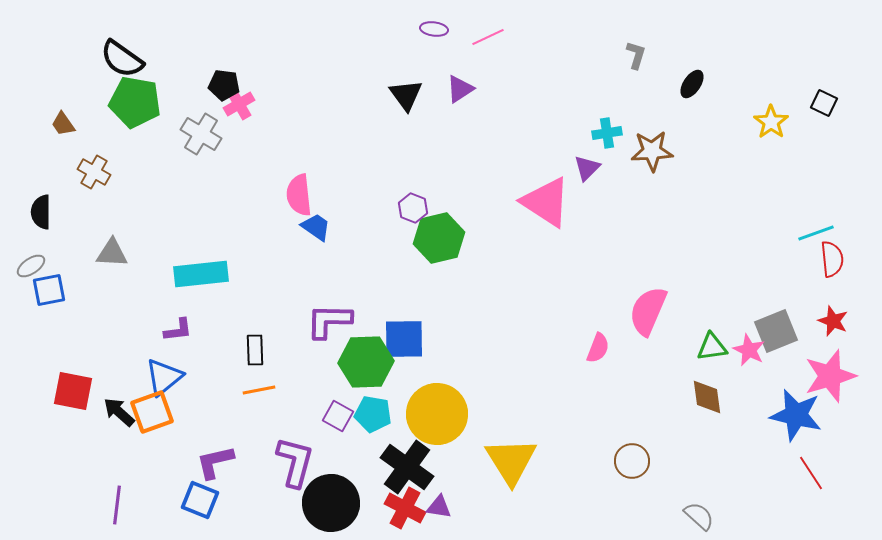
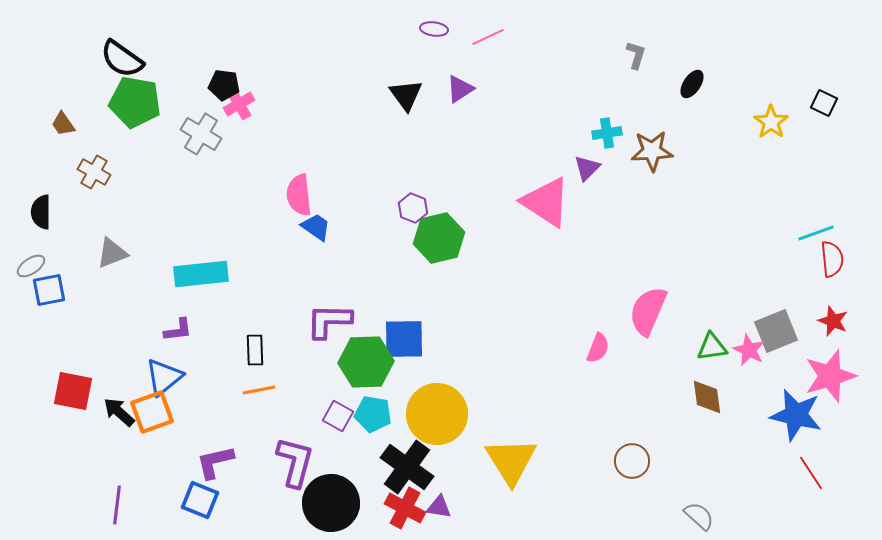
gray triangle at (112, 253): rotated 24 degrees counterclockwise
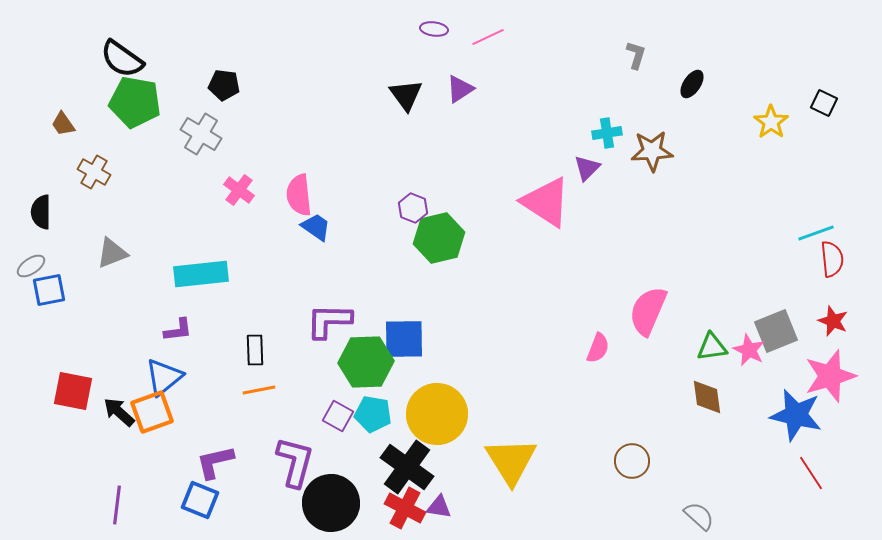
pink cross at (239, 104): moved 86 px down; rotated 24 degrees counterclockwise
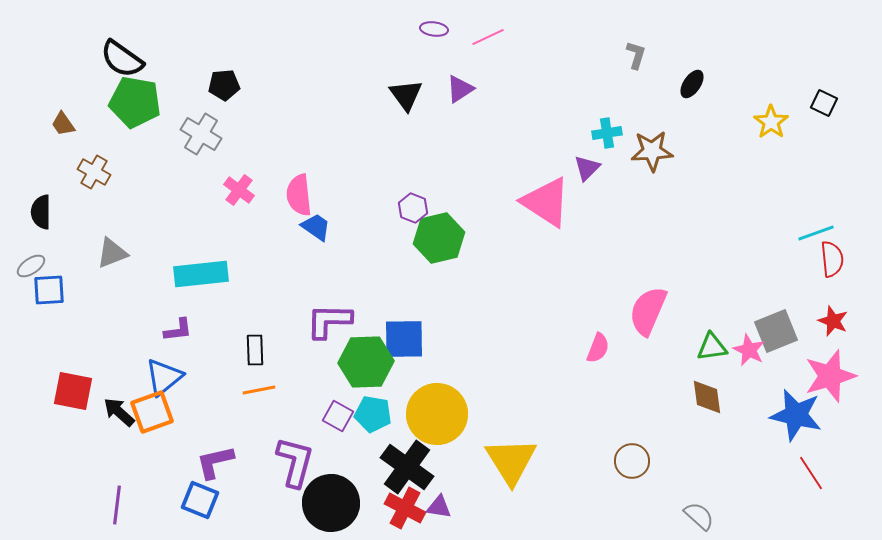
black pentagon at (224, 85): rotated 12 degrees counterclockwise
blue square at (49, 290): rotated 8 degrees clockwise
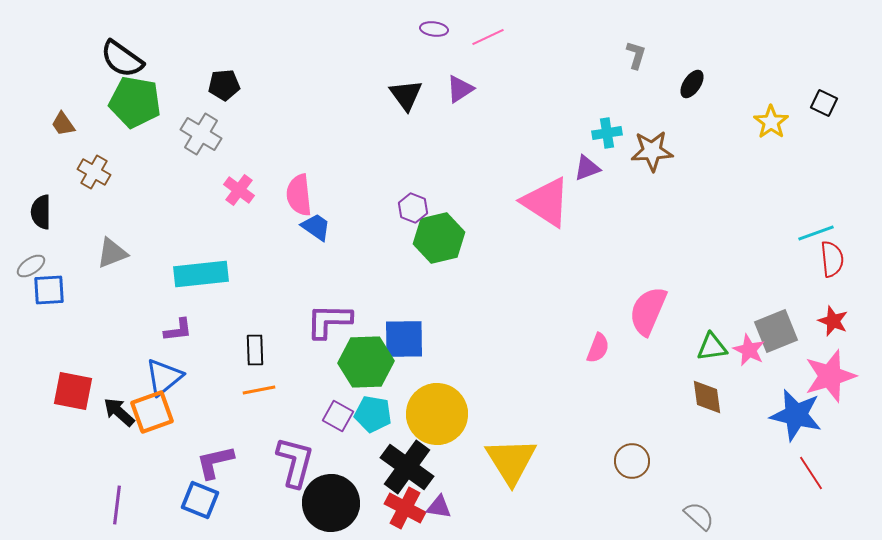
purple triangle at (587, 168): rotated 24 degrees clockwise
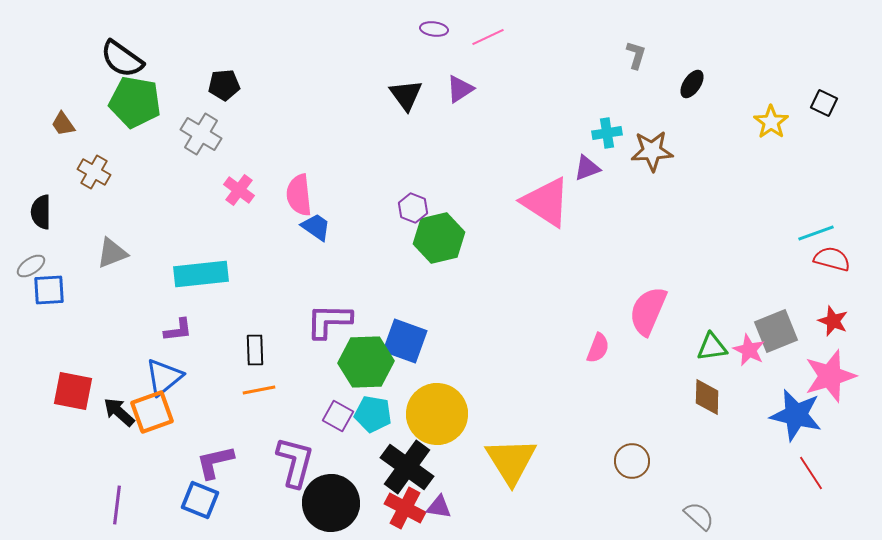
red semicircle at (832, 259): rotated 69 degrees counterclockwise
blue square at (404, 339): moved 1 px right, 2 px down; rotated 21 degrees clockwise
brown diamond at (707, 397): rotated 9 degrees clockwise
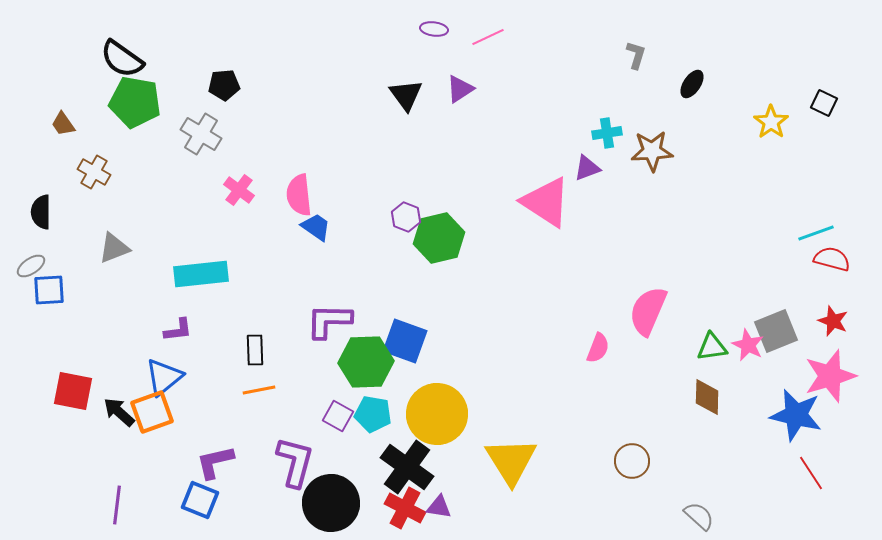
purple hexagon at (413, 208): moved 7 px left, 9 px down
gray triangle at (112, 253): moved 2 px right, 5 px up
pink star at (749, 350): moved 1 px left, 5 px up
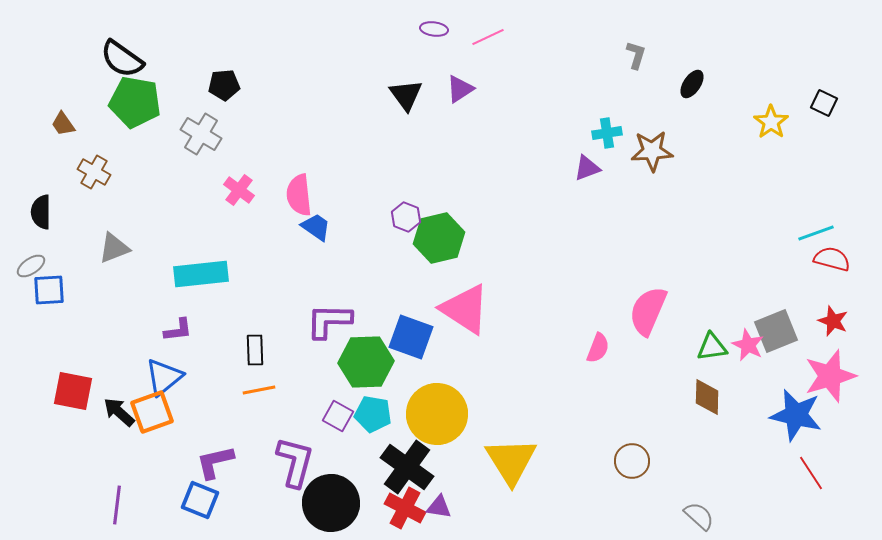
pink triangle at (546, 202): moved 81 px left, 107 px down
blue square at (405, 341): moved 6 px right, 4 px up
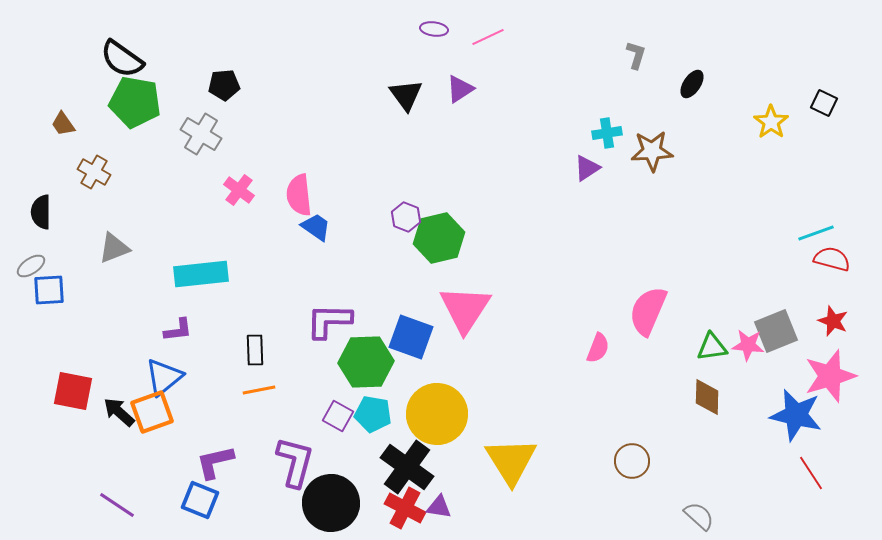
purple triangle at (587, 168): rotated 12 degrees counterclockwise
pink triangle at (465, 309): rotated 30 degrees clockwise
pink star at (748, 345): rotated 20 degrees counterclockwise
purple line at (117, 505): rotated 63 degrees counterclockwise
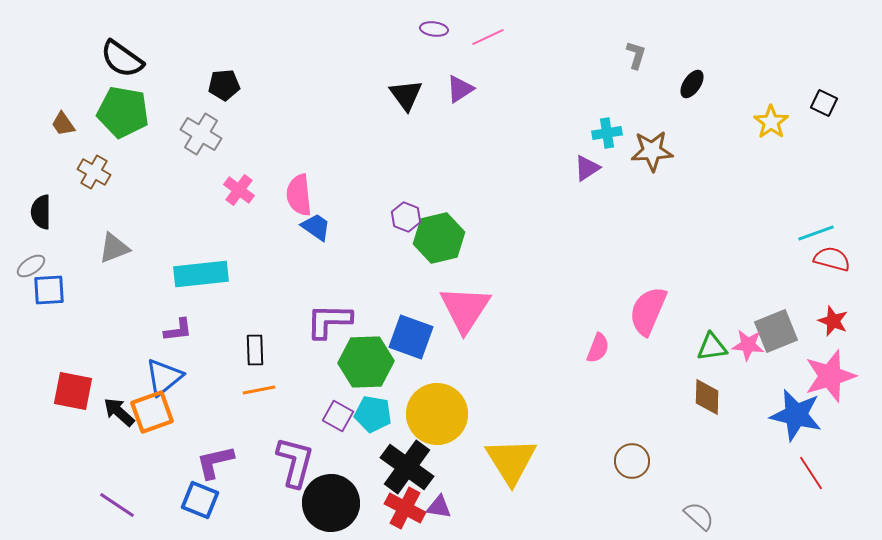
green pentagon at (135, 102): moved 12 px left, 10 px down
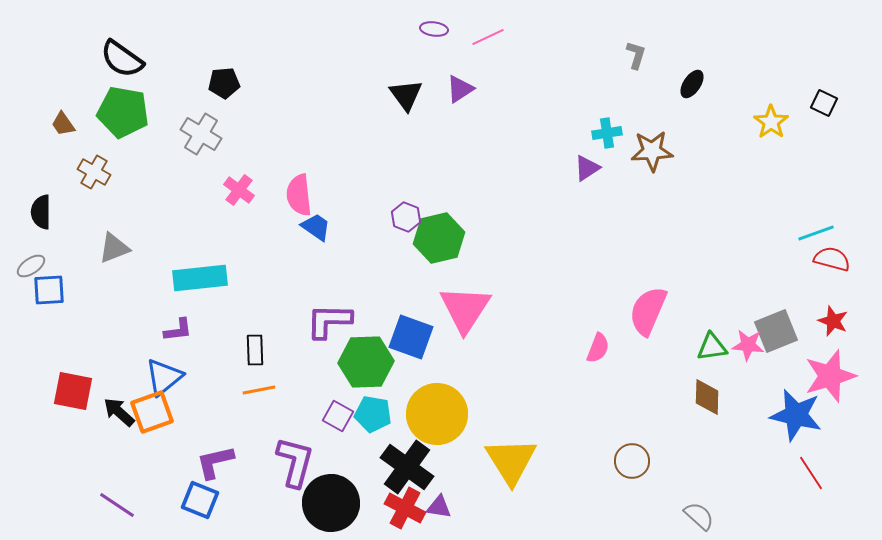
black pentagon at (224, 85): moved 2 px up
cyan rectangle at (201, 274): moved 1 px left, 4 px down
